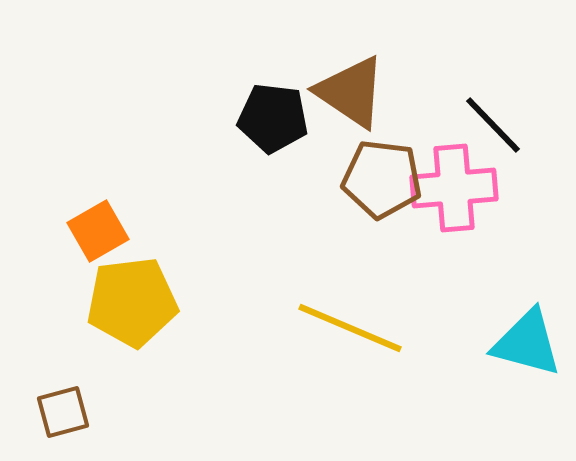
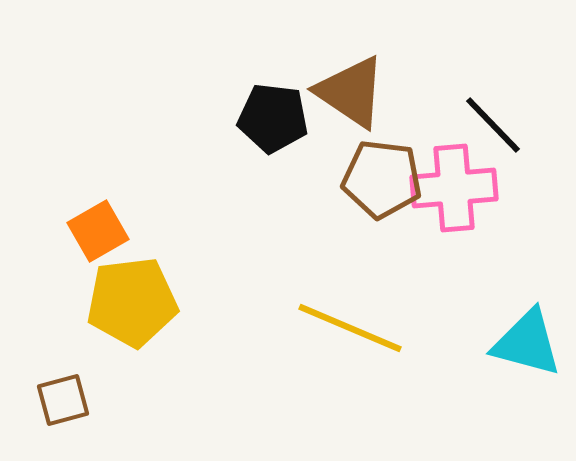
brown square: moved 12 px up
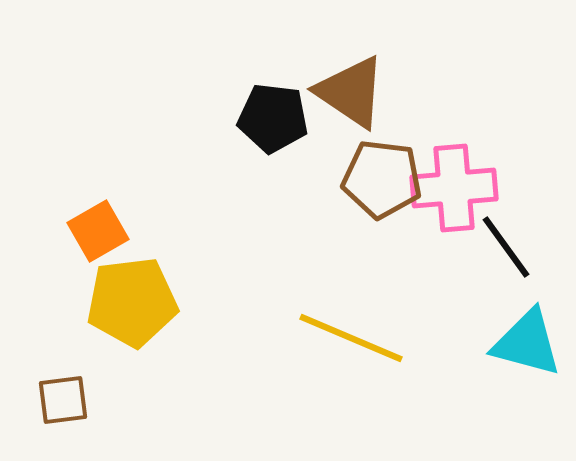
black line: moved 13 px right, 122 px down; rotated 8 degrees clockwise
yellow line: moved 1 px right, 10 px down
brown square: rotated 8 degrees clockwise
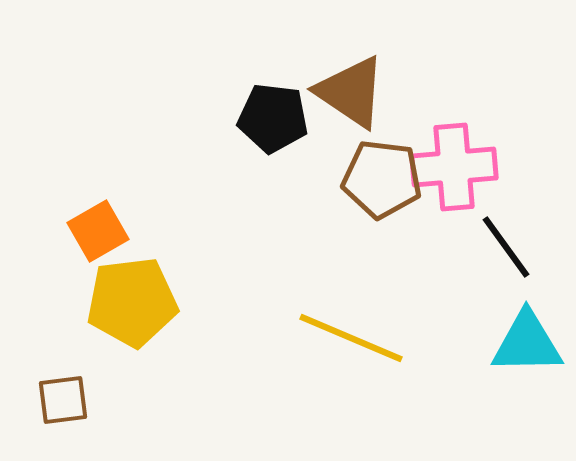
pink cross: moved 21 px up
cyan triangle: rotated 16 degrees counterclockwise
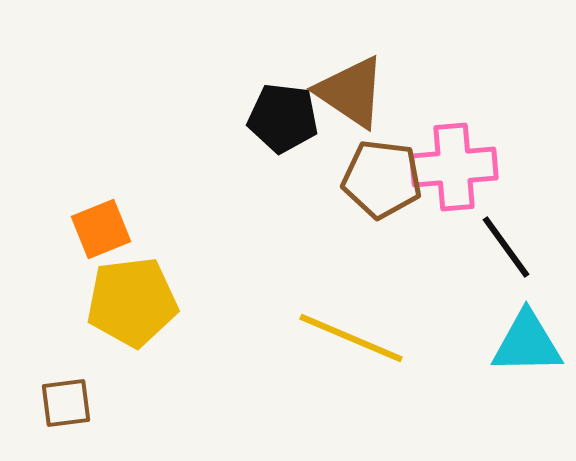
black pentagon: moved 10 px right
orange square: moved 3 px right, 2 px up; rotated 8 degrees clockwise
brown square: moved 3 px right, 3 px down
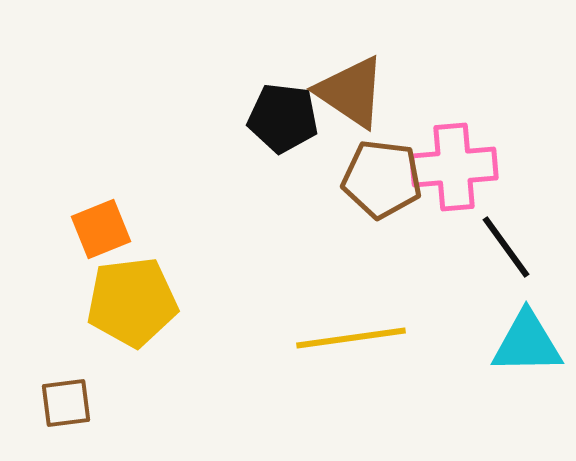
yellow line: rotated 31 degrees counterclockwise
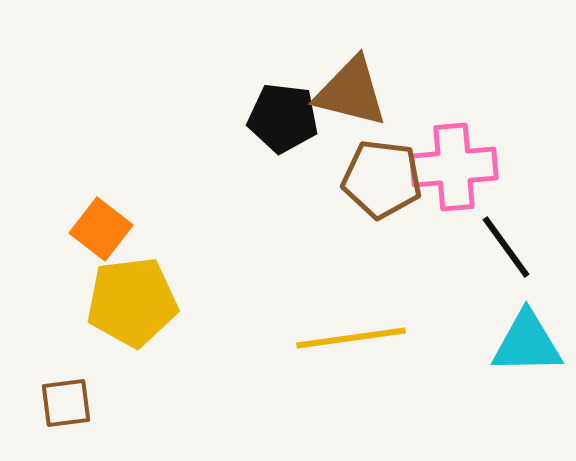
brown triangle: rotated 20 degrees counterclockwise
orange square: rotated 30 degrees counterclockwise
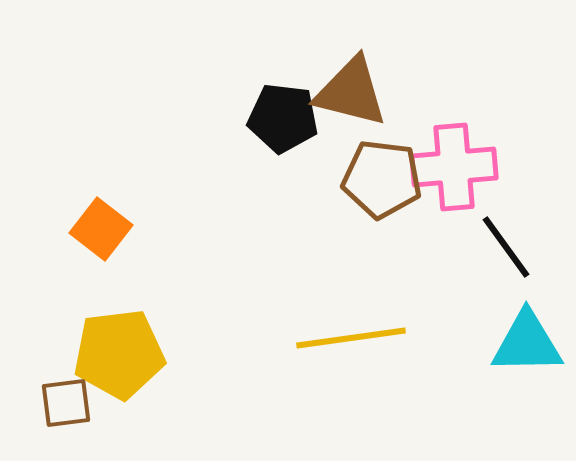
yellow pentagon: moved 13 px left, 52 px down
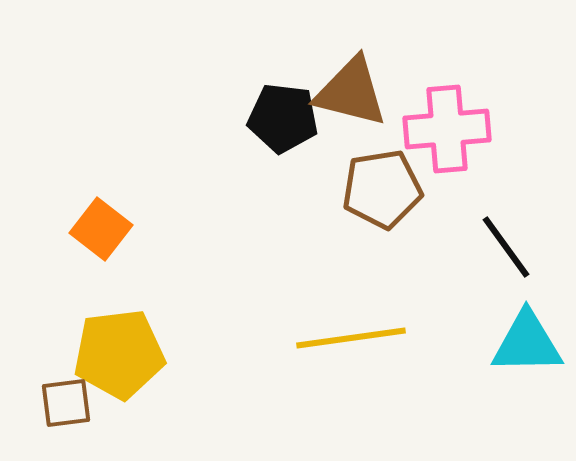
pink cross: moved 7 px left, 38 px up
brown pentagon: moved 10 px down; rotated 16 degrees counterclockwise
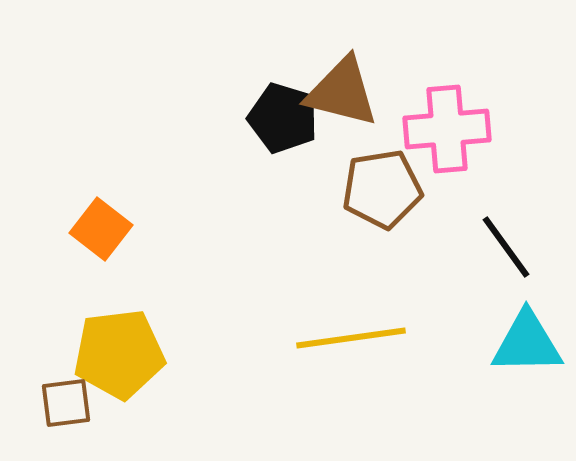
brown triangle: moved 9 px left
black pentagon: rotated 10 degrees clockwise
